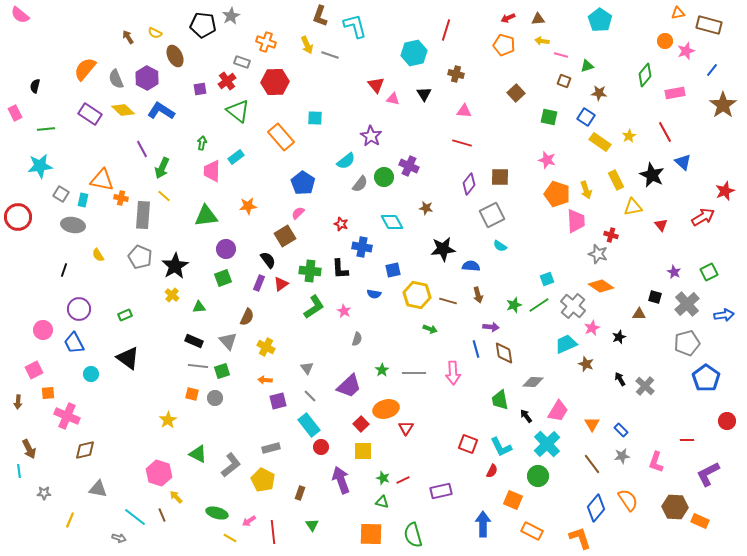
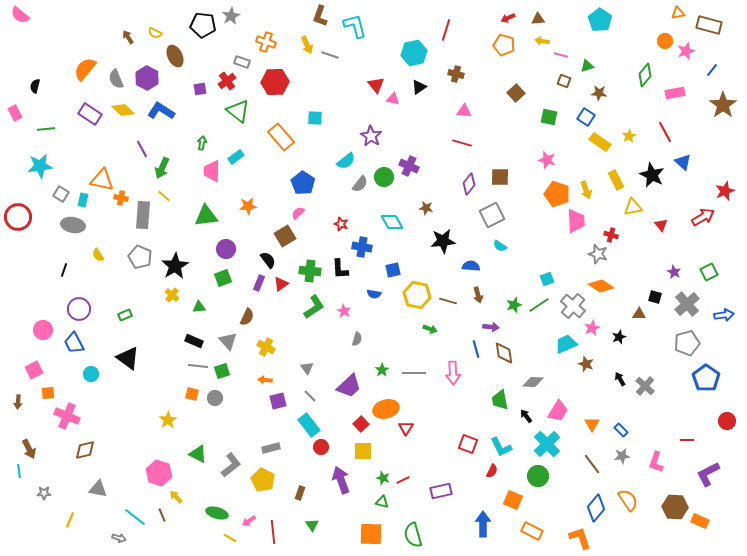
black triangle at (424, 94): moved 5 px left, 7 px up; rotated 28 degrees clockwise
black star at (443, 249): moved 8 px up
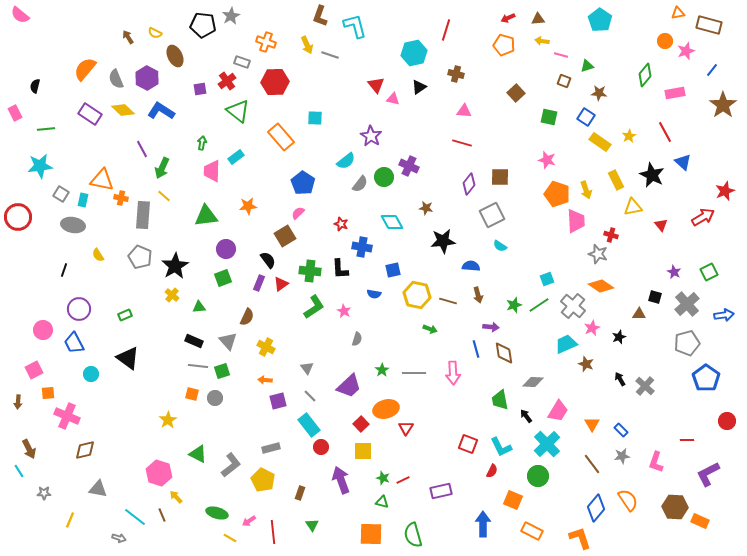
cyan line at (19, 471): rotated 24 degrees counterclockwise
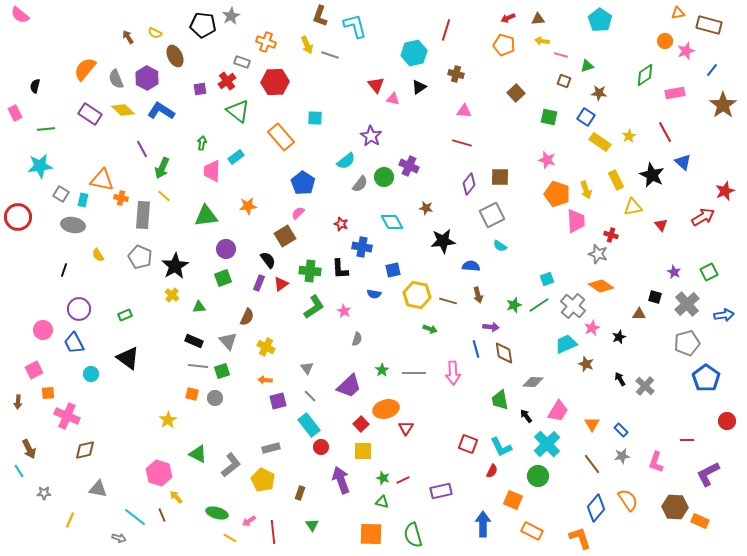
green diamond at (645, 75): rotated 15 degrees clockwise
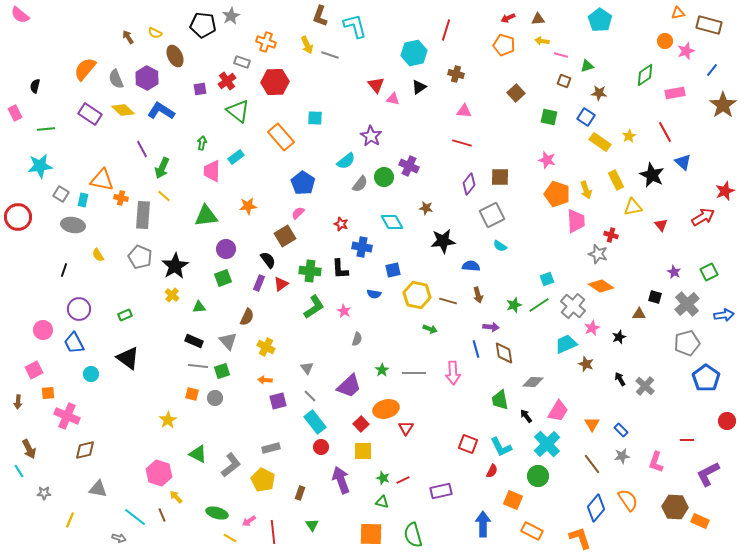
cyan rectangle at (309, 425): moved 6 px right, 3 px up
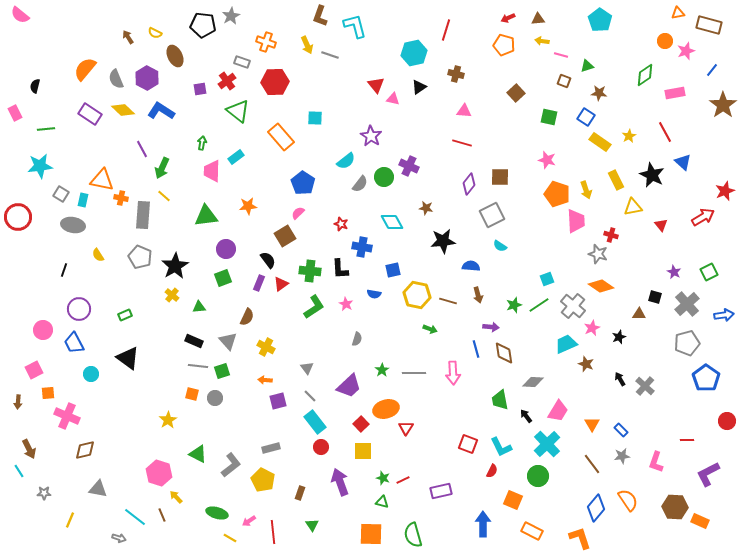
pink star at (344, 311): moved 2 px right, 7 px up
purple arrow at (341, 480): moved 1 px left, 2 px down
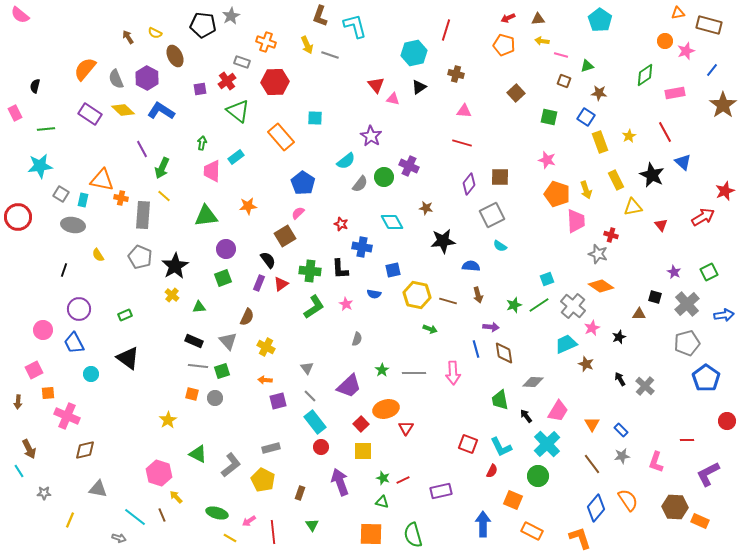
yellow rectangle at (600, 142): rotated 35 degrees clockwise
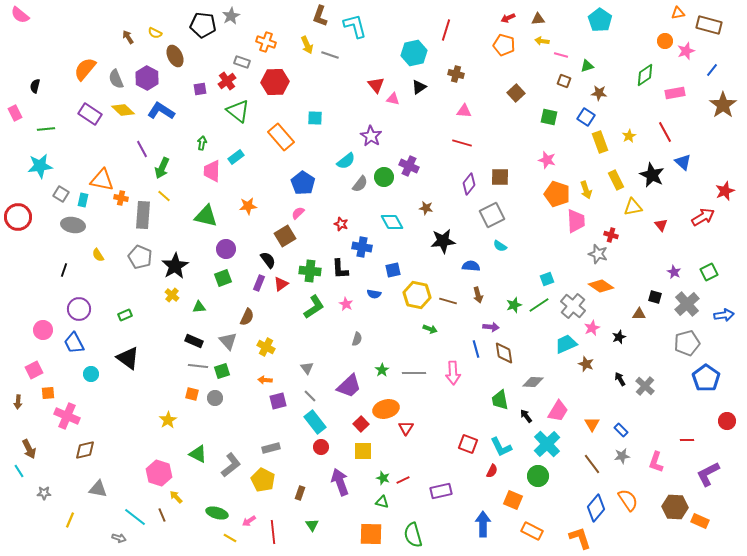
green triangle at (206, 216): rotated 20 degrees clockwise
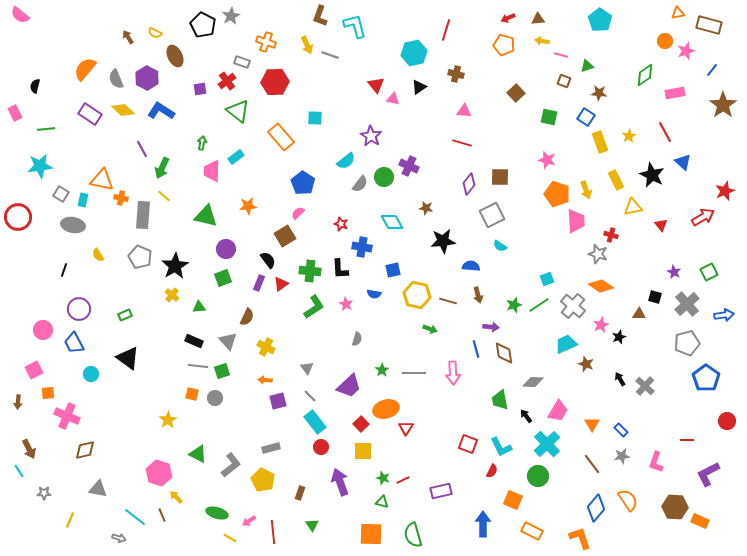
black pentagon at (203, 25): rotated 20 degrees clockwise
pink star at (592, 328): moved 9 px right, 3 px up
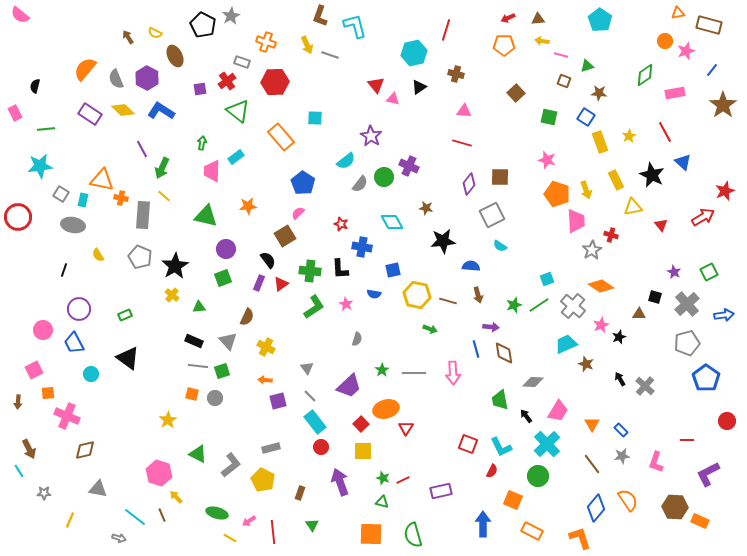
orange pentagon at (504, 45): rotated 15 degrees counterclockwise
gray star at (598, 254): moved 6 px left, 4 px up; rotated 24 degrees clockwise
